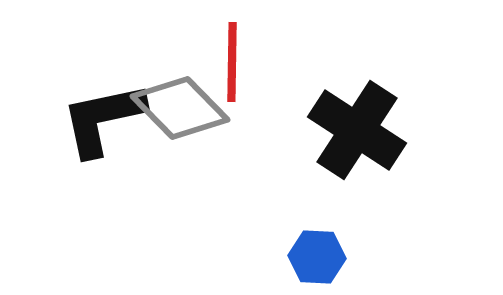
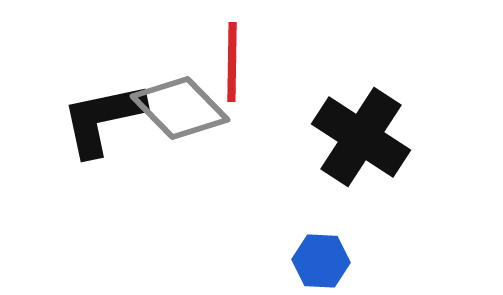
black cross: moved 4 px right, 7 px down
blue hexagon: moved 4 px right, 4 px down
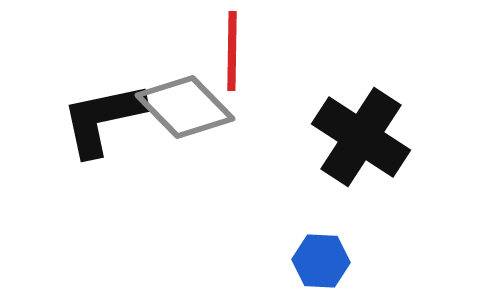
red line: moved 11 px up
gray diamond: moved 5 px right, 1 px up
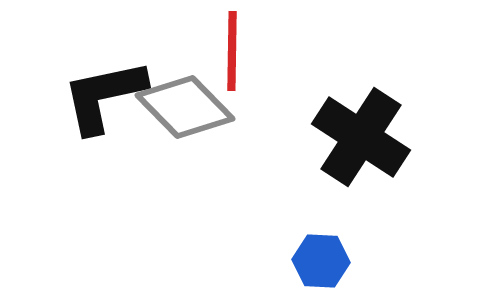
black L-shape: moved 1 px right, 23 px up
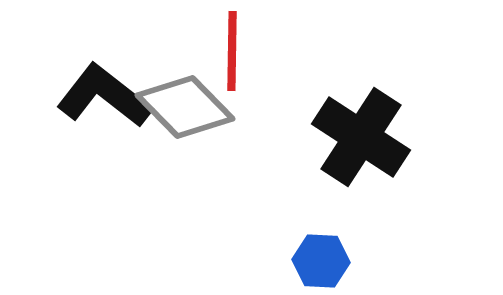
black L-shape: rotated 50 degrees clockwise
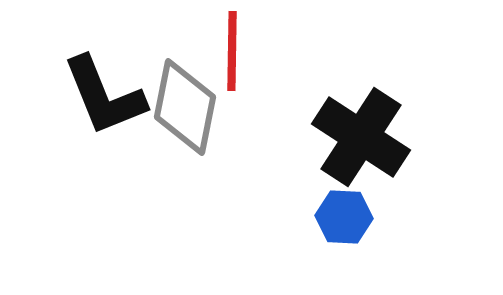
black L-shape: rotated 150 degrees counterclockwise
gray diamond: rotated 56 degrees clockwise
blue hexagon: moved 23 px right, 44 px up
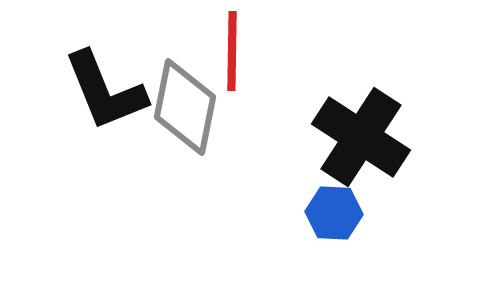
black L-shape: moved 1 px right, 5 px up
blue hexagon: moved 10 px left, 4 px up
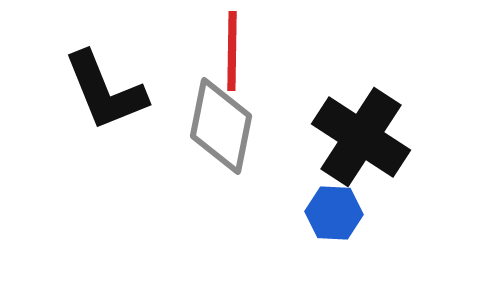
gray diamond: moved 36 px right, 19 px down
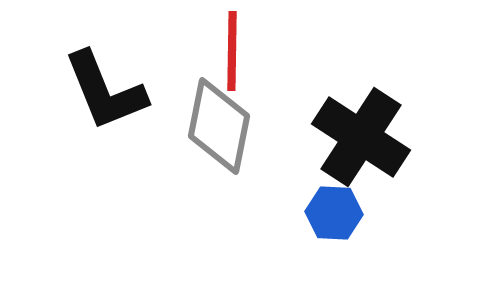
gray diamond: moved 2 px left
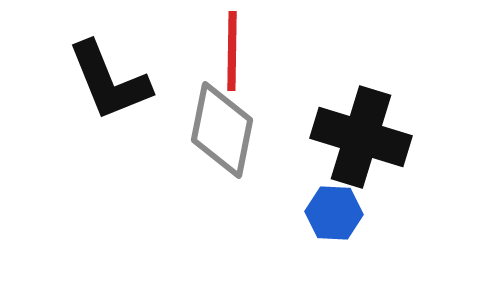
black L-shape: moved 4 px right, 10 px up
gray diamond: moved 3 px right, 4 px down
black cross: rotated 16 degrees counterclockwise
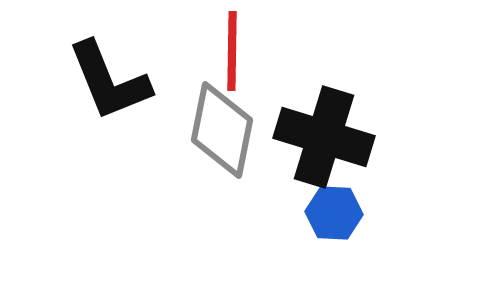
black cross: moved 37 px left
